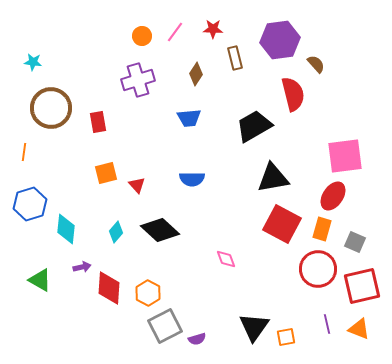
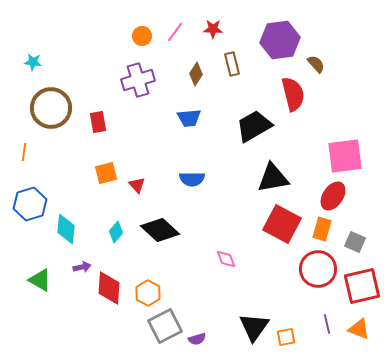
brown rectangle at (235, 58): moved 3 px left, 6 px down
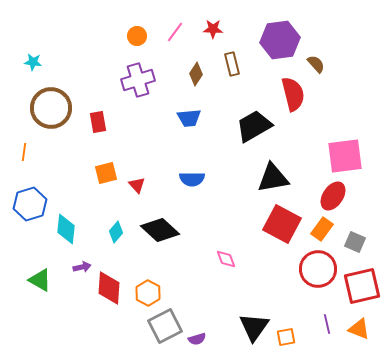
orange circle at (142, 36): moved 5 px left
orange rectangle at (322, 229): rotated 20 degrees clockwise
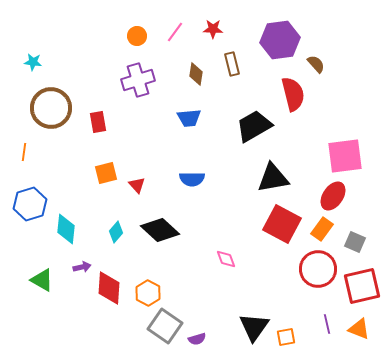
brown diamond at (196, 74): rotated 25 degrees counterclockwise
green triangle at (40, 280): moved 2 px right
gray square at (165, 326): rotated 28 degrees counterclockwise
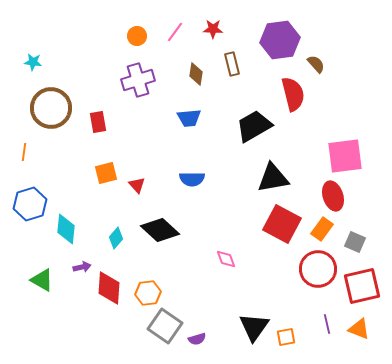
red ellipse at (333, 196): rotated 52 degrees counterclockwise
cyan diamond at (116, 232): moved 6 px down
orange hexagon at (148, 293): rotated 25 degrees clockwise
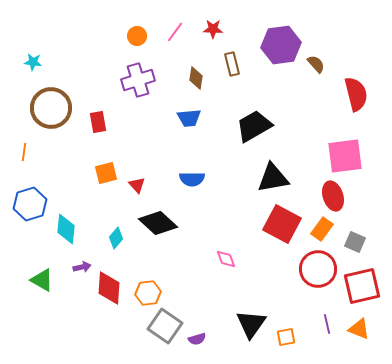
purple hexagon at (280, 40): moved 1 px right, 5 px down
brown diamond at (196, 74): moved 4 px down
red semicircle at (293, 94): moved 63 px right
black diamond at (160, 230): moved 2 px left, 7 px up
black triangle at (254, 327): moved 3 px left, 3 px up
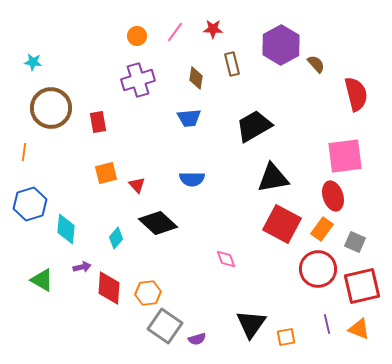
purple hexagon at (281, 45): rotated 21 degrees counterclockwise
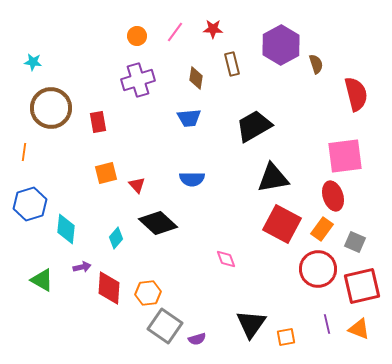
brown semicircle at (316, 64): rotated 24 degrees clockwise
